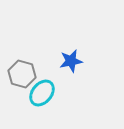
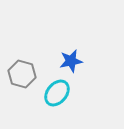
cyan ellipse: moved 15 px right
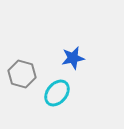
blue star: moved 2 px right, 3 px up
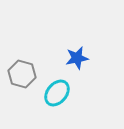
blue star: moved 4 px right
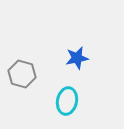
cyan ellipse: moved 10 px right, 8 px down; rotated 28 degrees counterclockwise
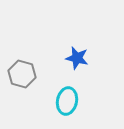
blue star: rotated 25 degrees clockwise
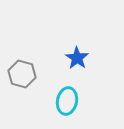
blue star: rotated 20 degrees clockwise
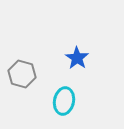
cyan ellipse: moved 3 px left
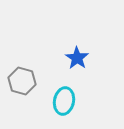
gray hexagon: moved 7 px down
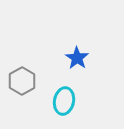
gray hexagon: rotated 16 degrees clockwise
